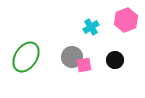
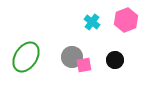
cyan cross: moved 1 px right, 5 px up; rotated 21 degrees counterclockwise
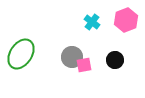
green ellipse: moved 5 px left, 3 px up
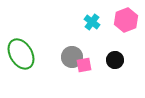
green ellipse: rotated 64 degrees counterclockwise
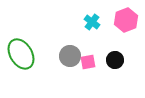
gray circle: moved 2 px left, 1 px up
pink square: moved 4 px right, 3 px up
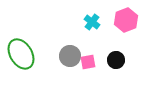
black circle: moved 1 px right
